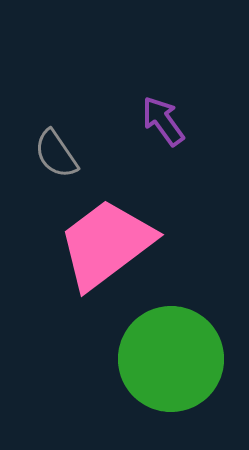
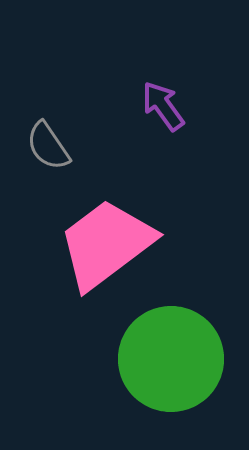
purple arrow: moved 15 px up
gray semicircle: moved 8 px left, 8 px up
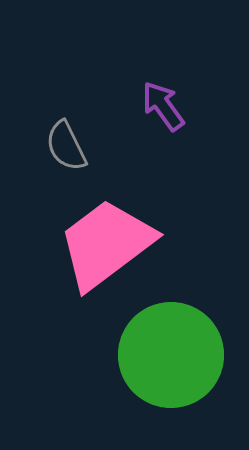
gray semicircle: moved 18 px right; rotated 8 degrees clockwise
green circle: moved 4 px up
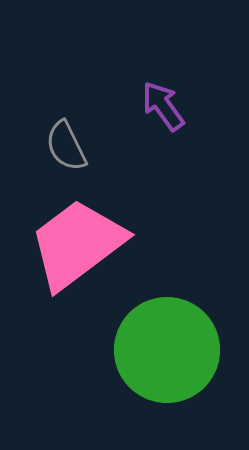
pink trapezoid: moved 29 px left
green circle: moved 4 px left, 5 px up
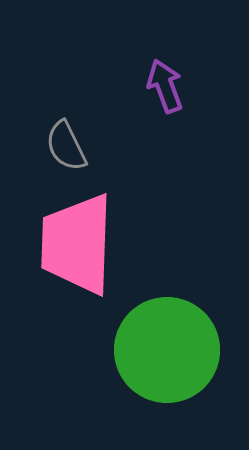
purple arrow: moved 2 px right, 20 px up; rotated 16 degrees clockwise
pink trapezoid: rotated 51 degrees counterclockwise
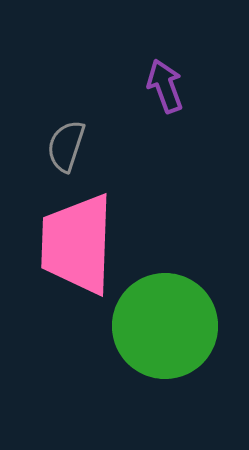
gray semicircle: rotated 44 degrees clockwise
green circle: moved 2 px left, 24 px up
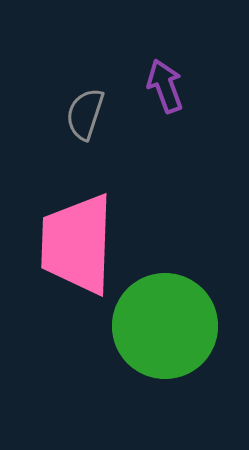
gray semicircle: moved 19 px right, 32 px up
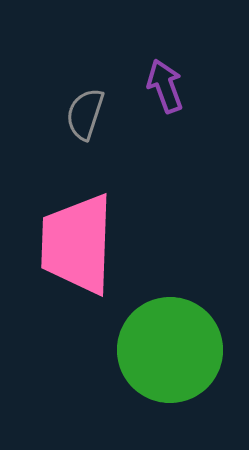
green circle: moved 5 px right, 24 px down
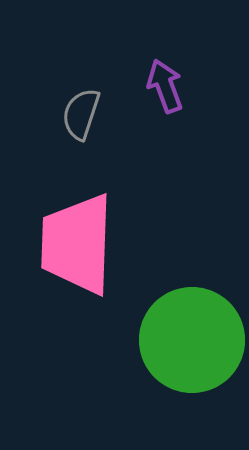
gray semicircle: moved 4 px left
green circle: moved 22 px right, 10 px up
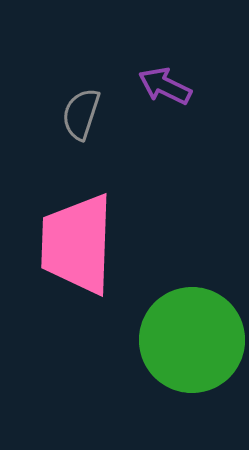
purple arrow: rotated 44 degrees counterclockwise
